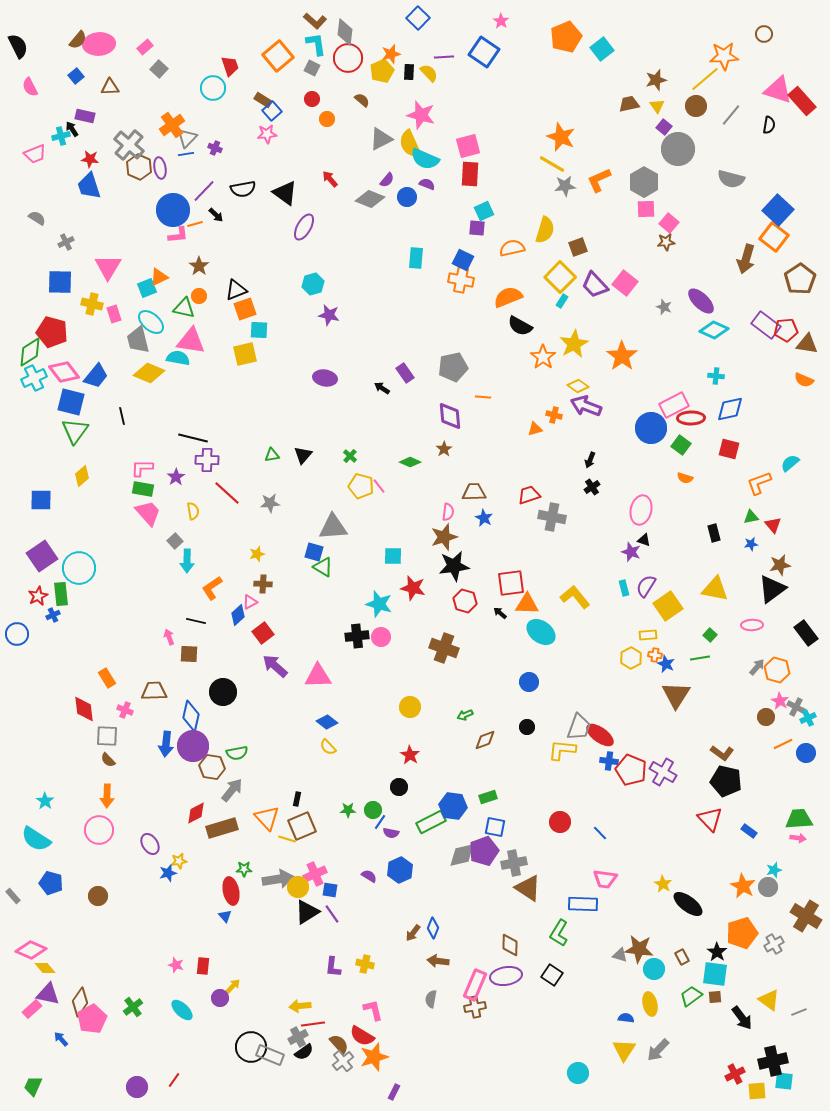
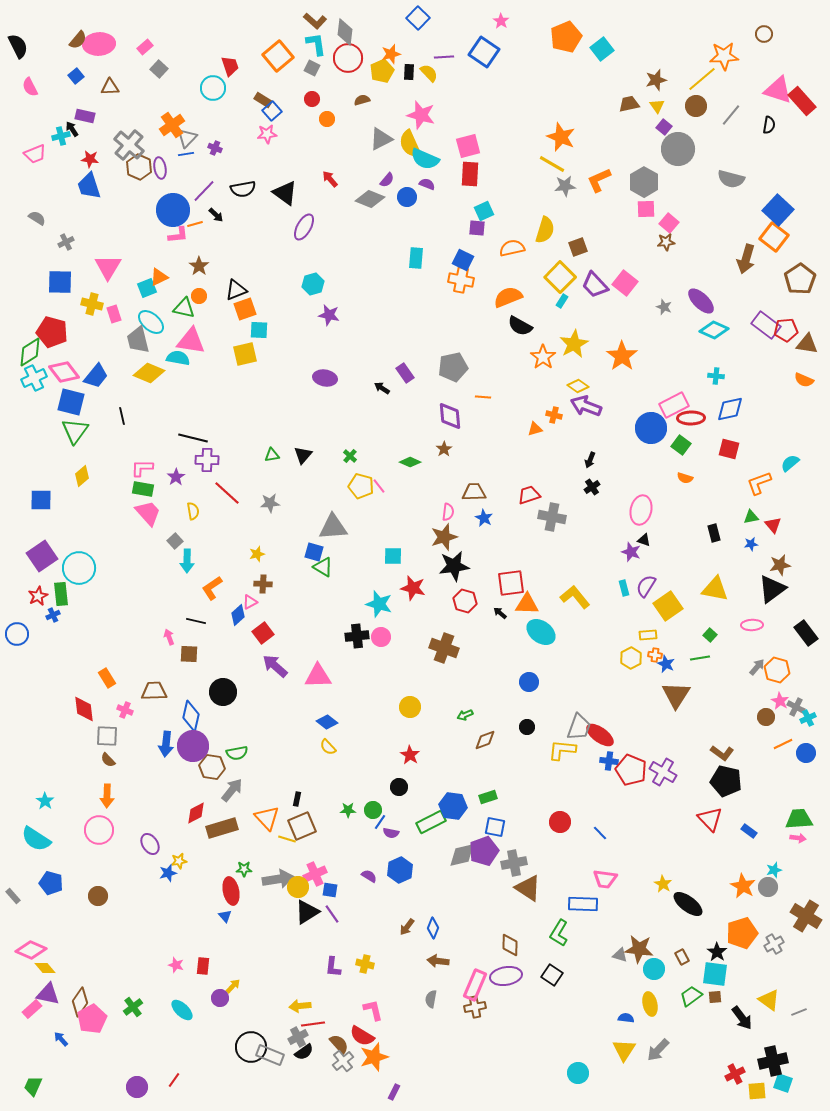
yellow line at (705, 79): moved 3 px left
brown semicircle at (362, 100): rotated 56 degrees counterclockwise
brown arrow at (413, 933): moved 6 px left, 6 px up
cyan square at (784, 1081): moved 1 px left, 2 px down; rotated 12 degrees clockwise
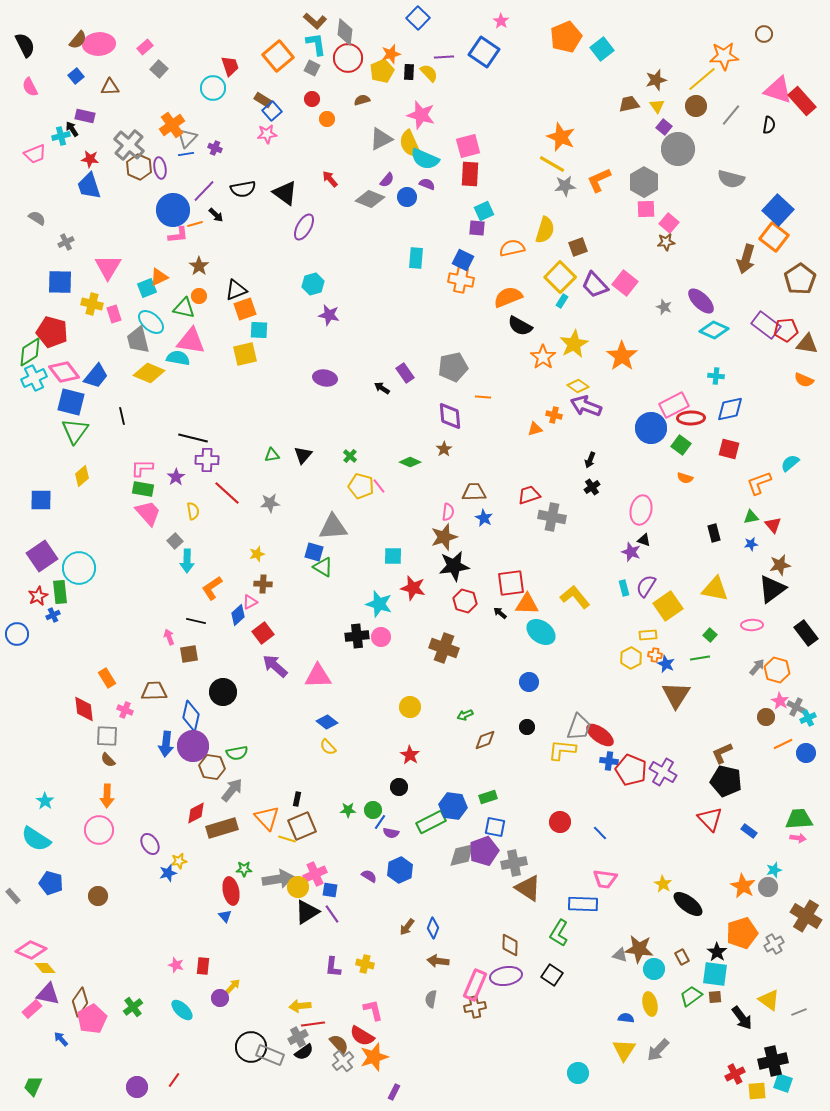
black semicircle at (18, 46): moved 7 px right, 1 px up
green rectangle at (61, 594): moved 1 px left, 2 px up
brown square at (189, 654): rotated 12 degrees counterclockwise
brown L-shape at (722, 753): rotated 120 degrees clockwise
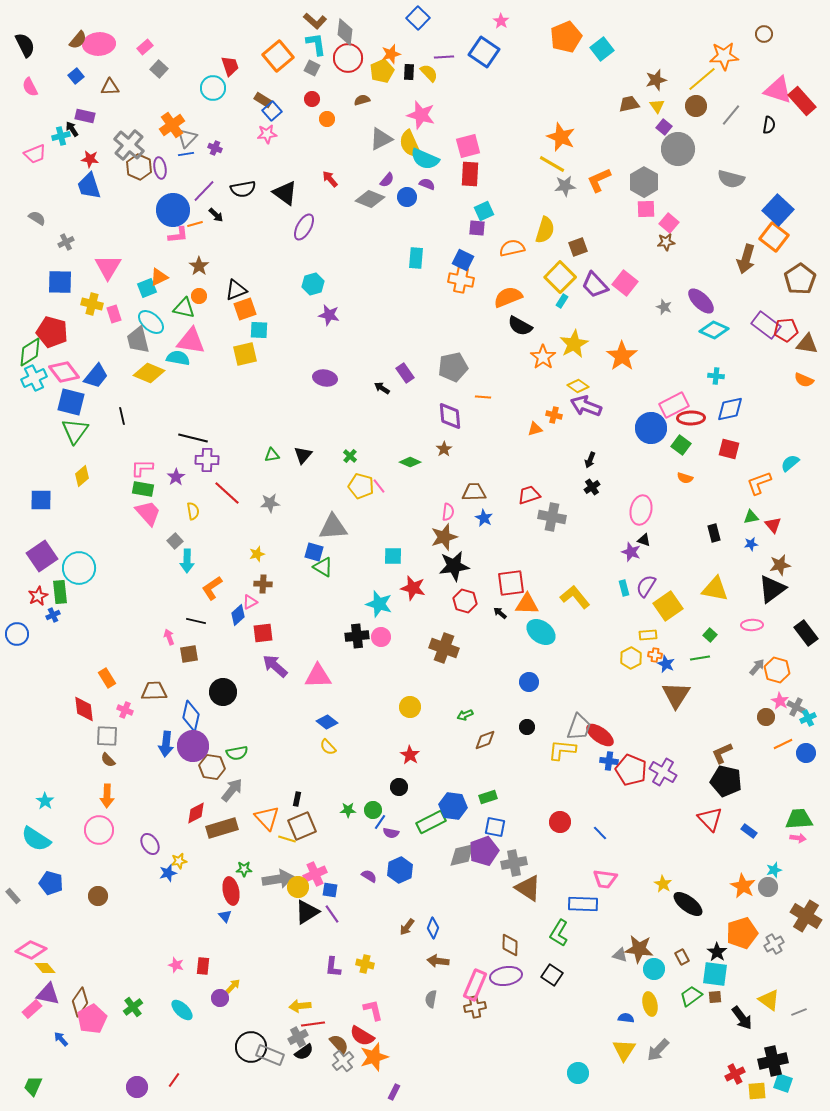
red square at (263, 633): rotated 30 degrees clockwise
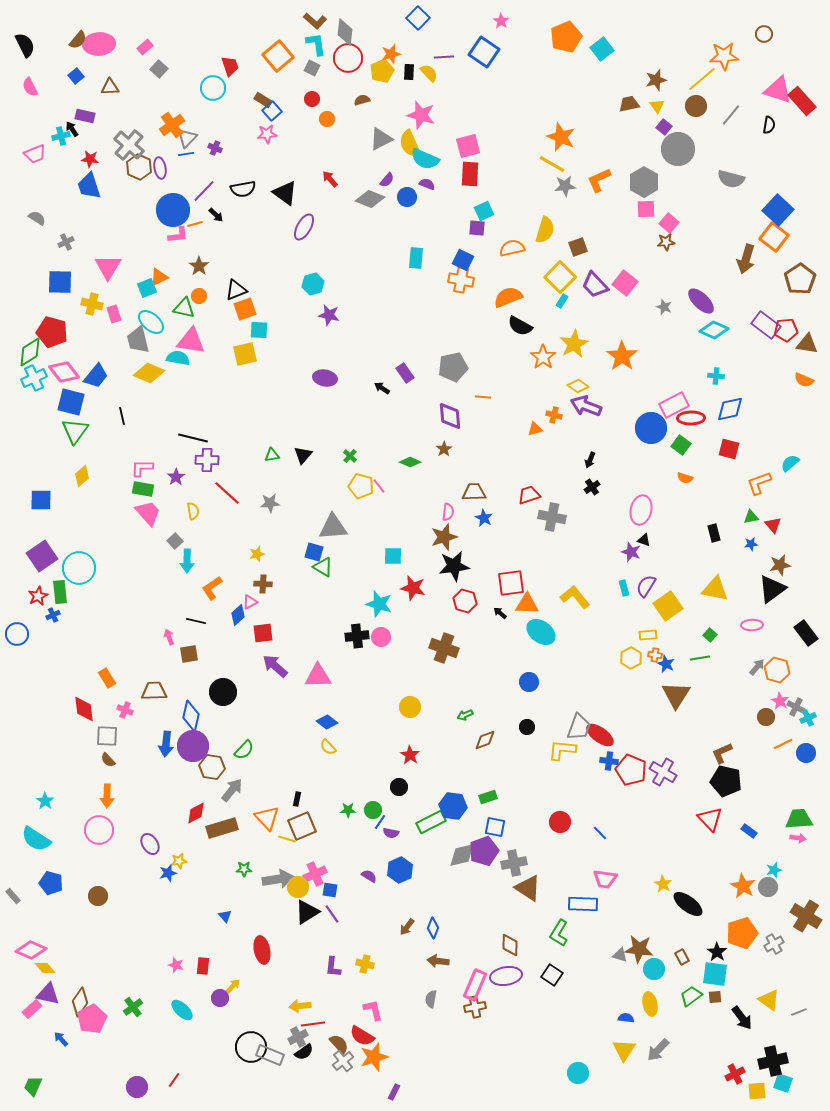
green semicircle at (237, 753): moved 7 px right, 3 px up; rotated 35 degrees counterclockwise
red ellipse at (231, 891): moved 31 px right, 59 px down
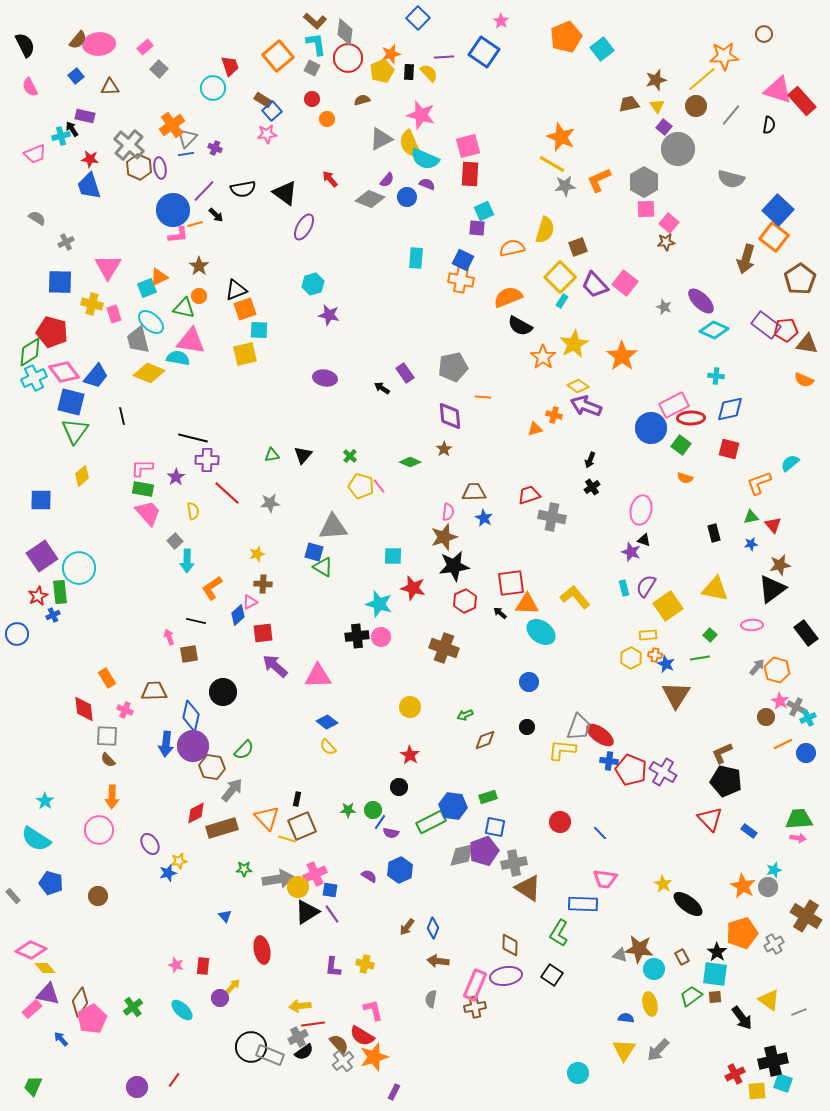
red hexagon at (465, 601): rotated 20 degrees clockwise
orange arrow at (107, 796): moved 5 px right, 1 px down
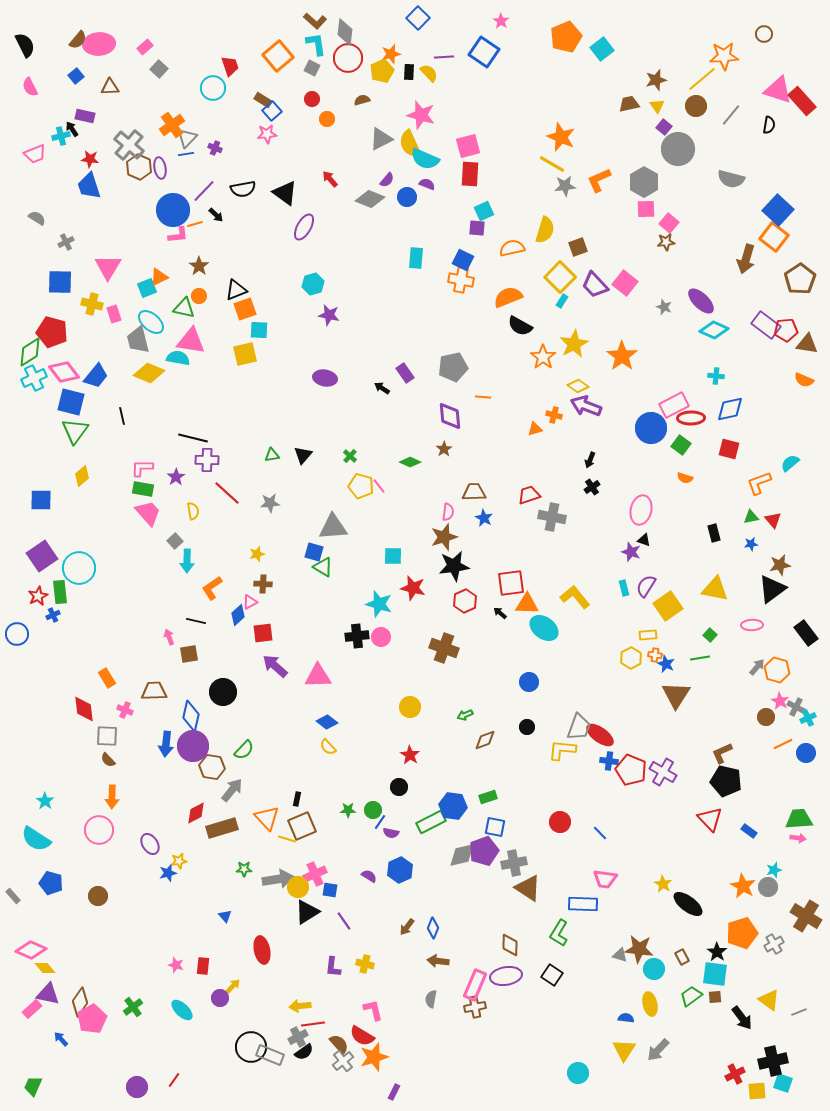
red triangle at (773, 525): moved 5 px up
cyan ellipse at (541, 632): moved 3 px right, 4 px up
purple line at (332, 914): moved 12 px right, 7 px down
